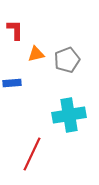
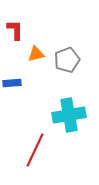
red line: moved 3 px right, 4 px up
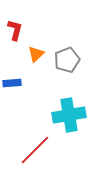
red L-shape: rotated 15 degrees clockwise
orange triangle: rotated 30 degrees counterclockwise
red line: rotated 20 degrees clockwise
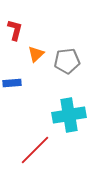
gray pentagon: moved 1 px down; rotated 15 degrees clockwise
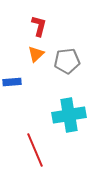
red L-shape: moved 24 px right, 4 px up
blue rectangle: moved 1 px up
red line: rotated 68 degrees counterclockwise
